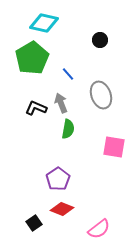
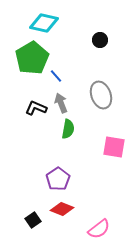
blue line: moved 12 px left, 2 px down
black square: moved 1 px left, 3 px up
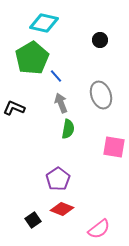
black L-shape: moved 22 px left
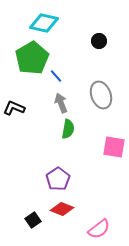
black circle: moved 1 px left, 1 px down
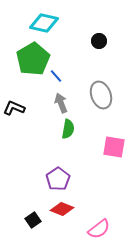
green pentagon: moved 1 px right, 1 px down
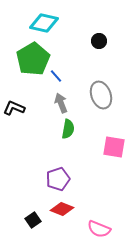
purple pentagon: rotated 15 degrees clockwise
pink semicircle: rotated 60 degrees clockwise
